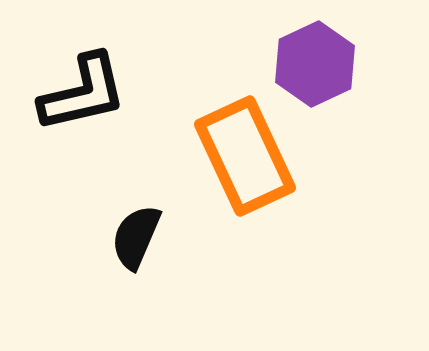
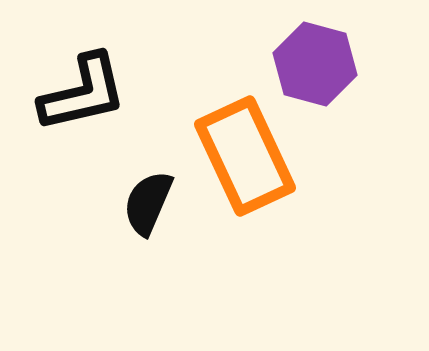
purple hexagon: rotated 20 degrees counterclockwise
black semicircle: moved 12 px right, 34 px up
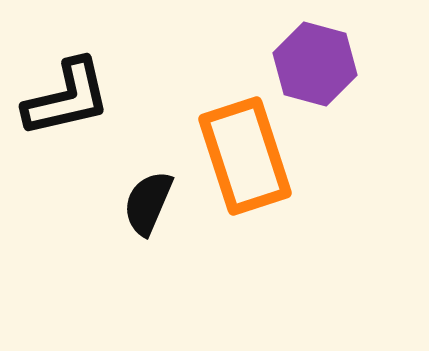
black L-shape: moved 16 px left, 5 px down
orange rectangle: rotated 7 degrees clockwise
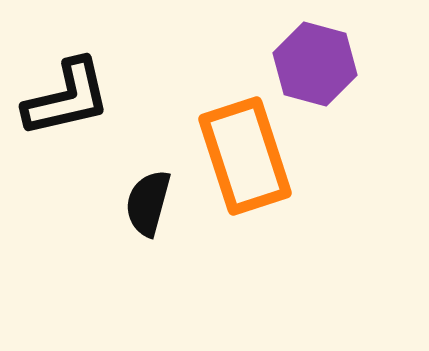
black semicircle: rotated 8 degrees counterclockwise
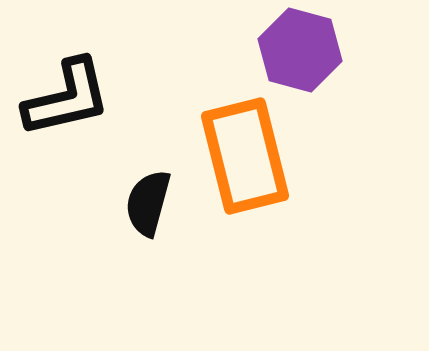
purple hexagon: moved 15 px left, 14 px up
orange rectangle: rotated 4 degrees clockwise
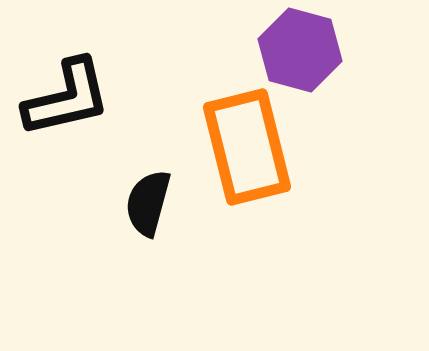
orange rectangle: moved 2 px right, 9 px up
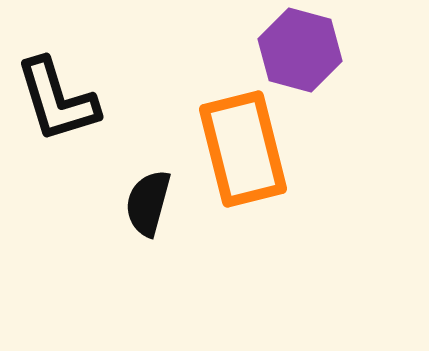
black L-shape: moved 10 px left, 2 px down; rotated 86 degrees clockwise
orange rectangle: moved 4 px left, 2 px down
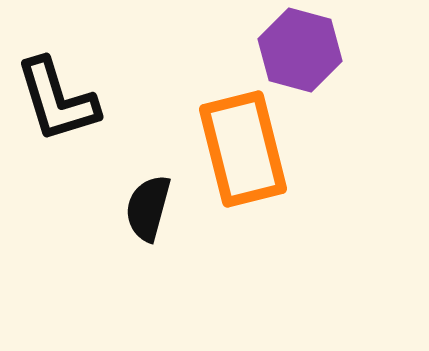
black semicircle: moved 5 px down
